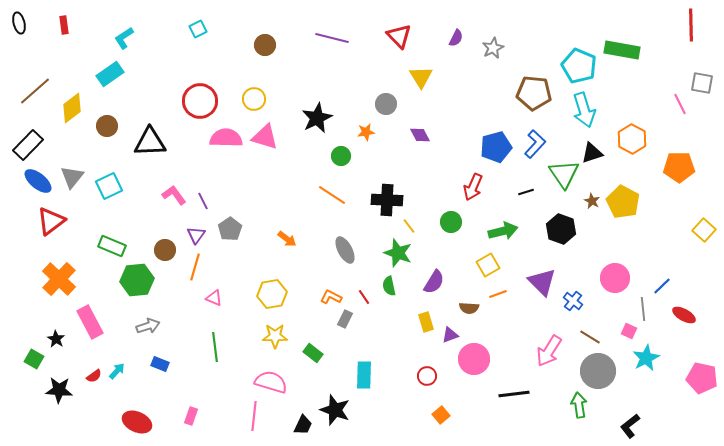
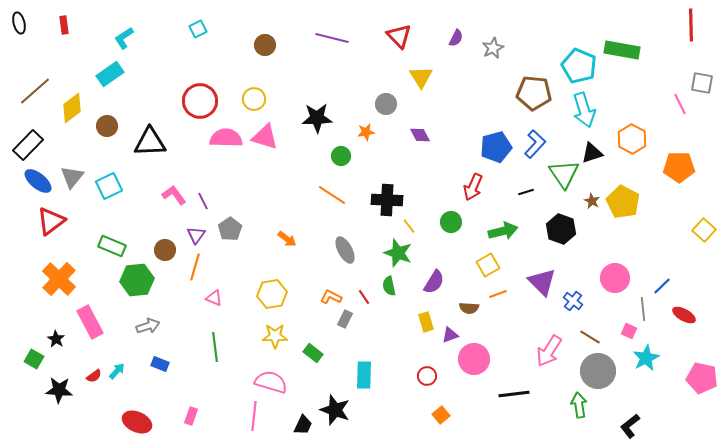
black star at (317, 118): rotated 24 degrees clockwise
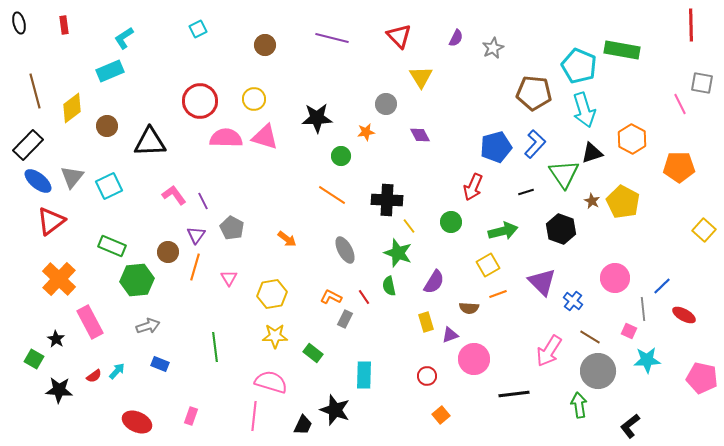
cyan rectangle at (110, 74): moved 3 px up; rotated 12 degrees clockwise
brown line at (35, 91): rotated 64 degrees counterclockwise
gray pentagon at (230, 229): moved 2 px right, 1 px up; rotated 10 degrees counterclockwise
brown circle at (165, 250): moved 3 px right, 2 px down
pink triangle at (214, 298): moved 15 px right, 20 px up; rotated 36 degrees clockwise
cyan star at (646, 358): moved 1 px right, 2 px down; rotated 24 degrees clockwise
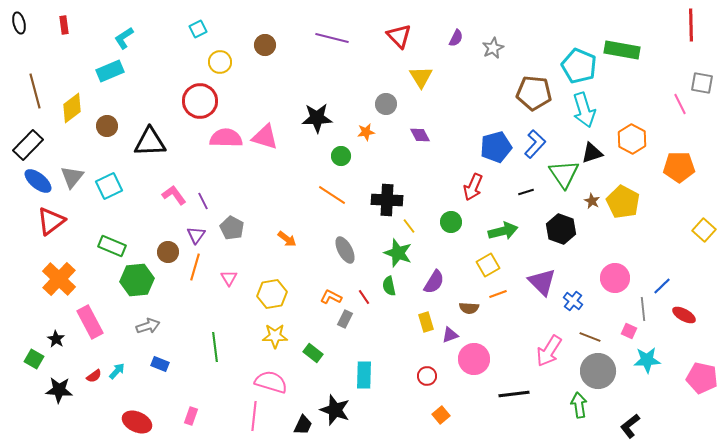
yellow circle at (254, 99): moved 34 px left, 37 px up
brown line at (590, 337): rotated 10 degrees counterclockwise
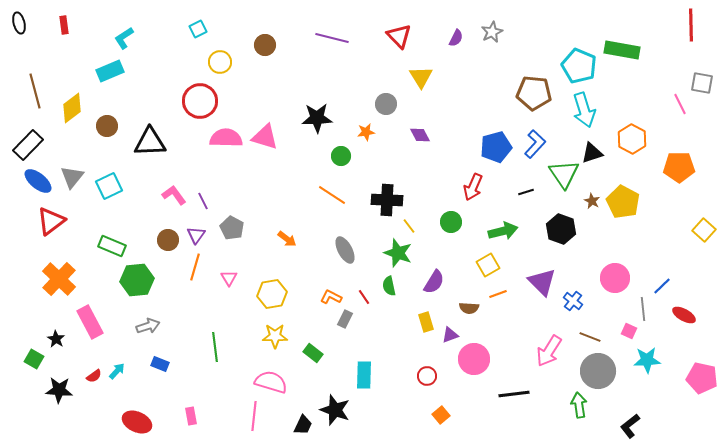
gray star at (493, 48): moved 1 px left, 16 px up
brown circle at (168, 252): moved 12 px up
pink rectangle at (191, 416): rotated 30 degrees counterclockwise
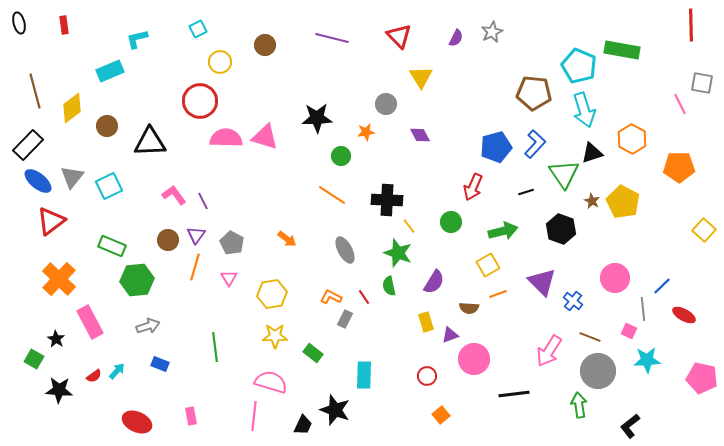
cyan L-shape at (124, 38): moved 13 px right, 1 px down; rotated 20 degrees clockwise
gray pentagon at (232, 228): moved 15 px down
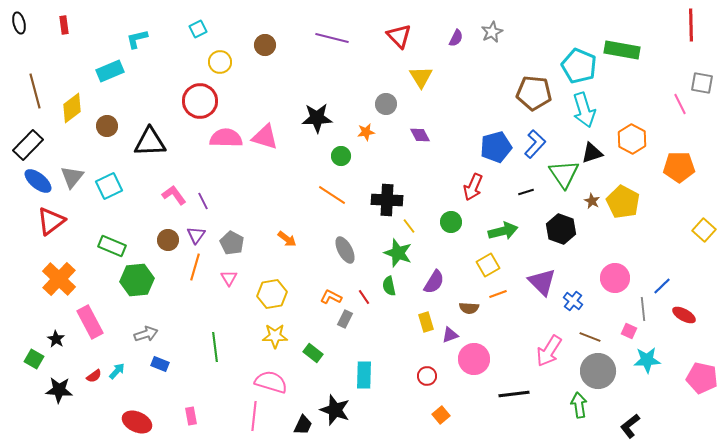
gray arrow at (148, 326): moved 2 px left, 8 px down
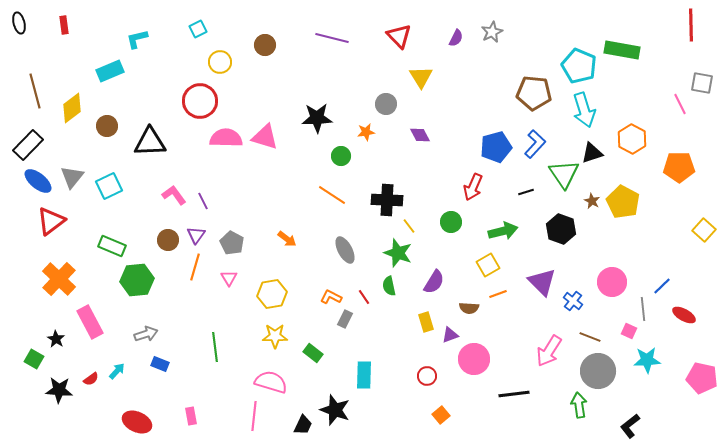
pink circle at (615, 278): moved 3 px left, 4 px down
red semicircle at (94, 376): moved 3 px left, 3 px down
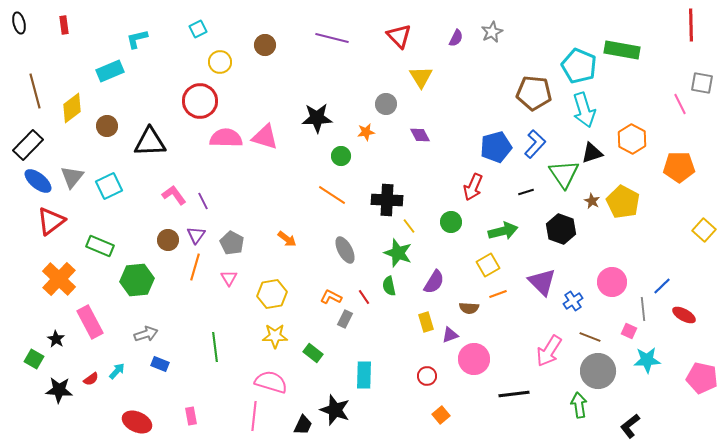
green rectangle at (112, 246): moved 12 px left
blue cross at (573, 301): rotated 18 degrees clockwise
